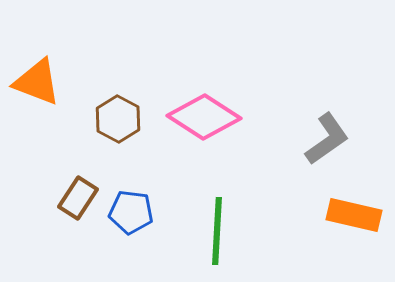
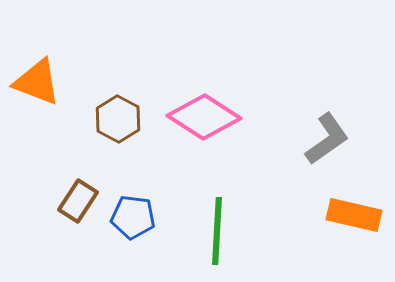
brown rectangle: moved 3 px down
blue pentagon: moved 2 px right, 5 px down
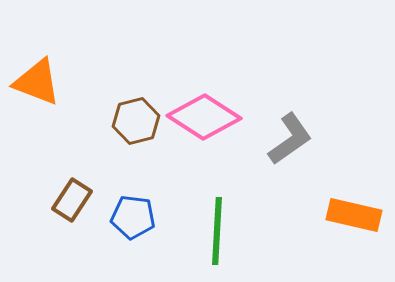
brown hexagon: moved 18 px right, 2 px down; rotated 18 degrees clockwise
gray L-shape: moved 37 px left
brown rectangle: moved 6 px left, 1 px up
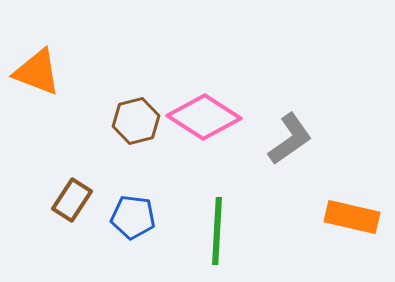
orange triangle: moved 10 px up
orange rectangle: moved 2 px left, 2 px down
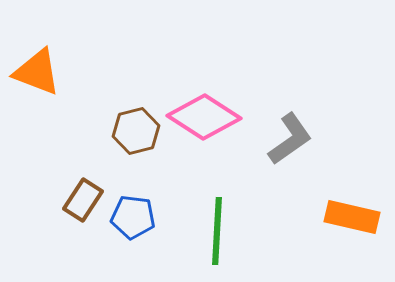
brown hexagon: moved 10 px down
brown rectangle: moved 11 px right
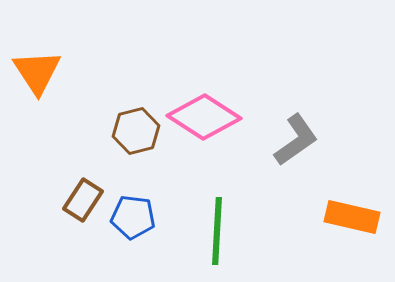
orange triangle: rotated 36 degrees clockwise
gray L-shape: moved 6 px right, 1 px down
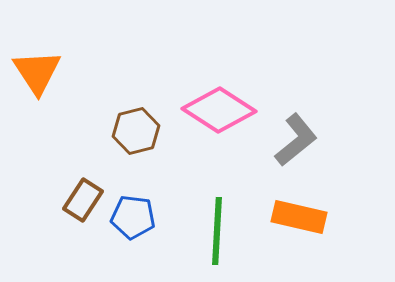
pink diamond: moved 15 px right, 7 px up
gray L-shape: rotated 4 degrees counterclockwise
orange rectangle: moved 53 px left
